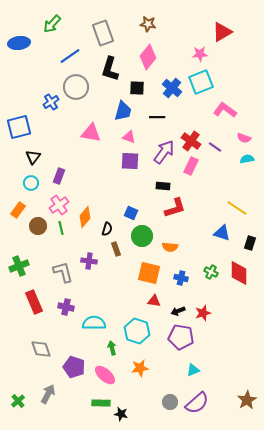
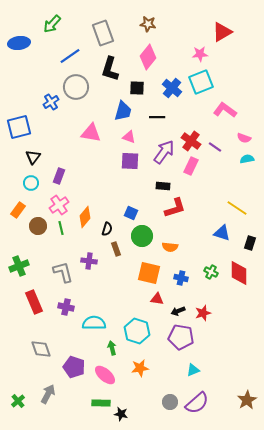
red triangle at (154, 301): moved 3 px right, 2 px up
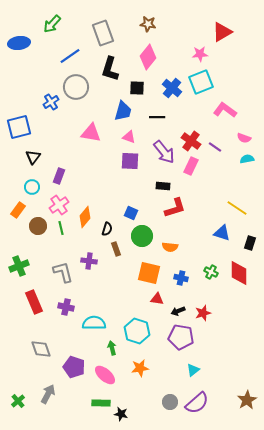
purple arrow at (164, 152): rotated 105 degrees clockwise
cyan circle at (31, 183): moved 1 px right, 4 px down
cyan triangle at (193, 370): rotated 16 degrees counterclockwise
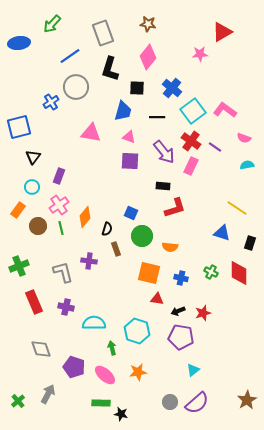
cyan square at (201, 82): moved 8 px left, 29 px down; rotated 15 degrees counterclockwise
cyan semicircle at (247, 159): moved 6 px down
orange star at (140, 368): moved 2 px left, 4 px down
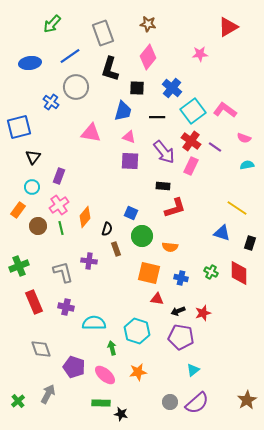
red triangle at (222, 32): moved 6 px right, 5 px up
blue ellipse at (19, 43): moved 11 px right, 20 px down
blue cross at (51, 102): rotated 21 degrees counterclockwise
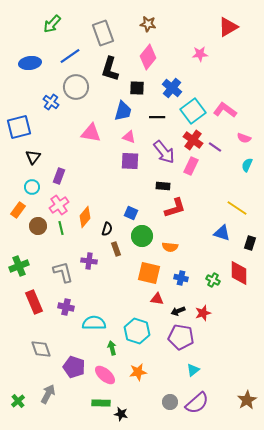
red cross at (191, 141): moved 2 px right, 1 px up
cyan semicircle at (247, 165): rotated 56 degrees counterclockwise
green cross at (211, 272): moved 2 px right, 8 px down
